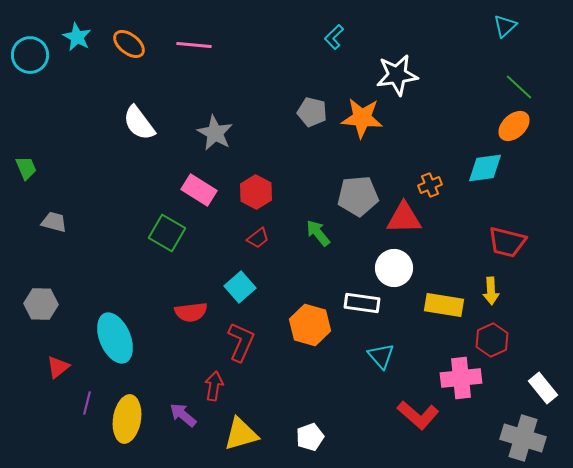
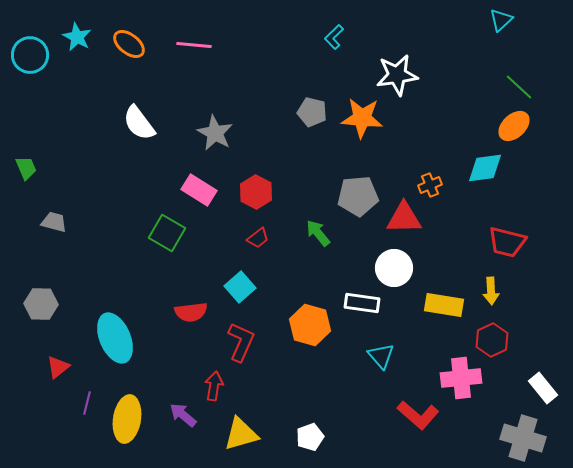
cyan triangle at (505, 26): moved 4 px left, 6 px up
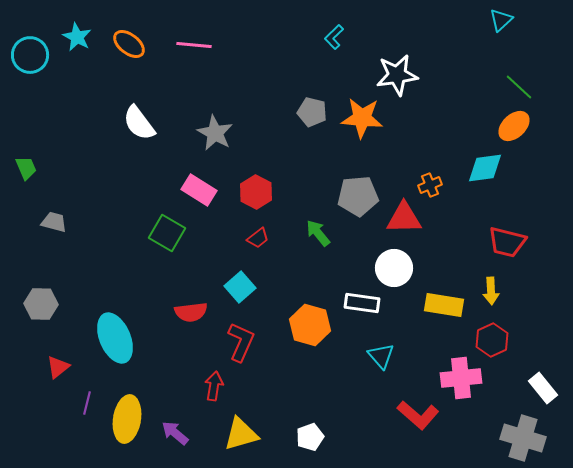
purple arrow at (183, 415): moved 8 px left, 18 px down
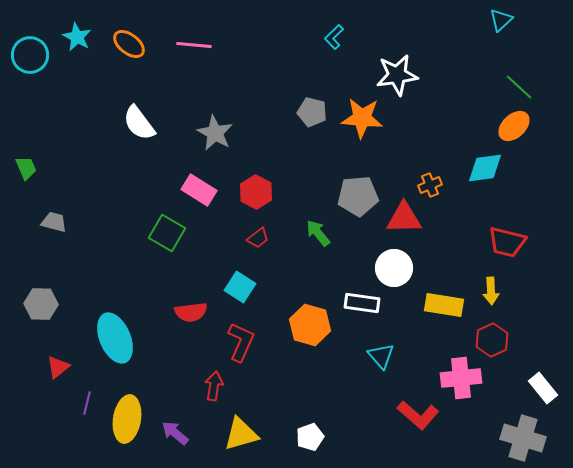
cyan square at (240, 287): rotated 16 degrees counterclockwise
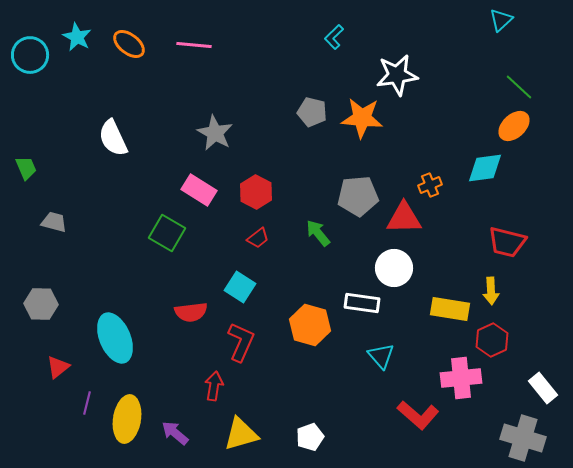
white semicircle at (139, 123): moved 26 px left, 15 px down; rotated 12 degrees clockwise
yellow rectangle at (444, 305): moved 6 px right, 4 px down
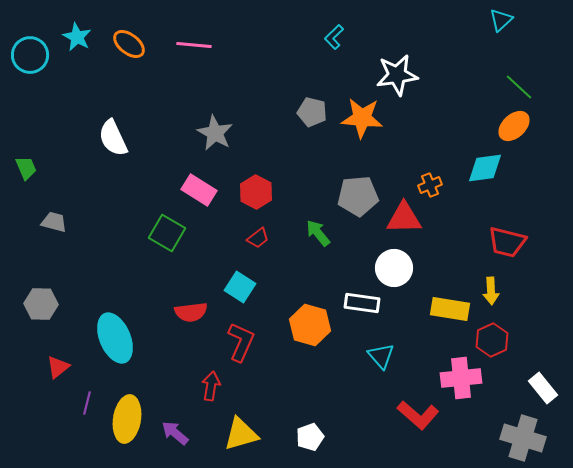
red arrow at (214, 386): moved 3 px left
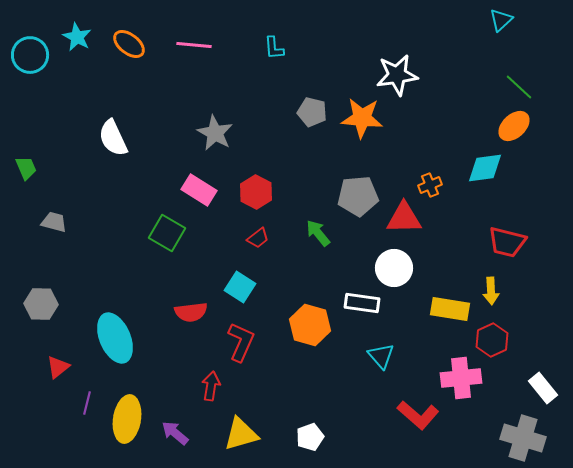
cyan L-shape at (334, 37): moved 60 px left, 11 px down; rotated 50 degrees counterclockwise
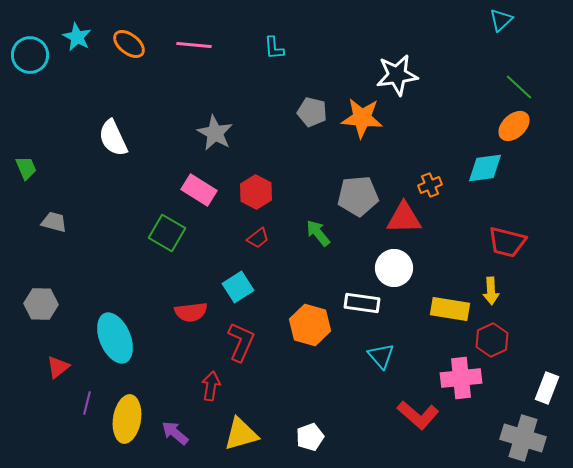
cyan square at (240, 287): moved 2 px left; rotated 24 degrees clockwise
white rectangle at (543, 388): moved 4 px right; rotated 60 degrees clockwise
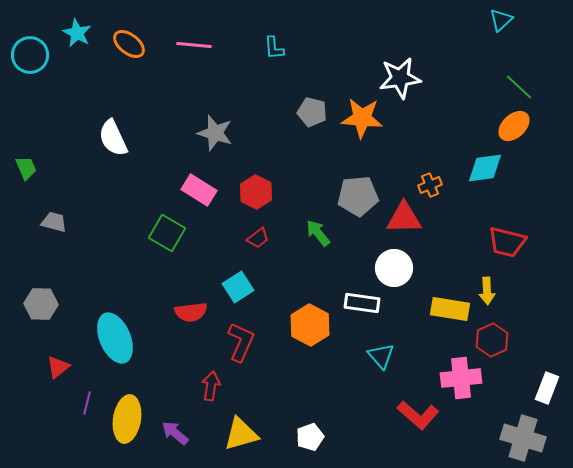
cyan star at (77, 37): moved 4 px up
white star at (397, 75): moved 3 px right, 3 px down
gray star at (215, 133): rotated 12 degrees counterclockwise
yellow arrow at (491, 291): moved 4 px left
orange hexagon at (310, 325): rotated 12 degrees clockwise
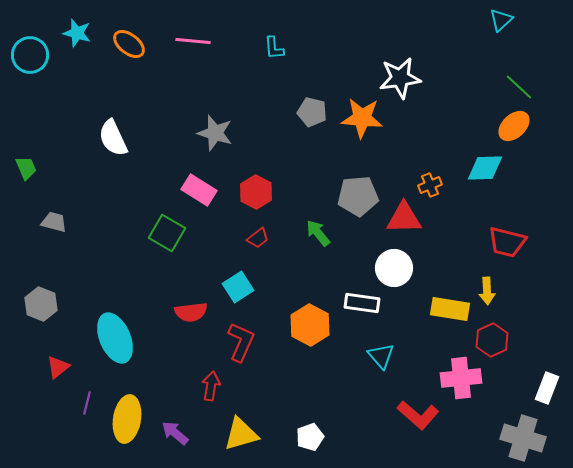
cyan star at (77, 33): rotated 12 degrees counterclockwise
pink line at (194, 45): moved 1 px left, 4 px up
cyan diamond at (485, 168): rotated 6 degrees clockwise
gray hexagon at (41, 304): rotated 20 degrees clockwise
